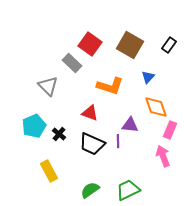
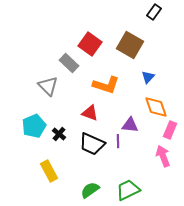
black rectangle: moved 15 px left, 33 px up
gray rectangle: moved 3 px left
orange L-shape: moved 4 px left, 1 px up
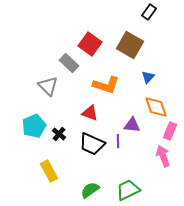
black rectangle: moved 5 px left
purple triangle: moved 2 px right
pink rectangle: moved 1 px down
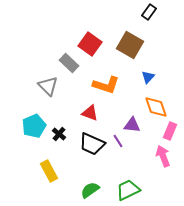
purple line: rotated 32 degrees counterclockwise
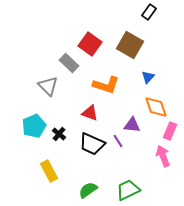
green semicircle: moved 2 px left
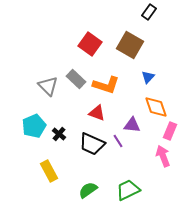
gray rectangle: moved 7 px right, 16 px down
red triangle: moved 7 px right
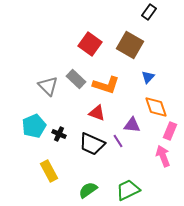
black cross: rotated 16 degrees counterclockwise
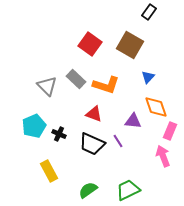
gray triangle: moved 1 px left
red triangle: moved 3 px left, 1 px down
purple triangle: moved 1 px right, 4 px up
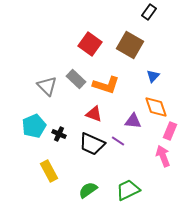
blue triangle: moved 5 px right, 1 px up
purple line: rotated 24 degrees counterclockwise
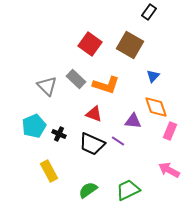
pink arrow: moved 6 px right, 14 px down; rotated 40 degrees counterclockwise
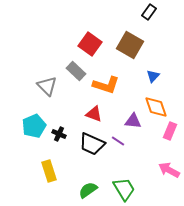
gray rectangle: moved 8 px up
yellow rectangle: rotated 10 degrees clockwise
green trapezoid: moved 4 px left, 1 px up; rotated 85 degrees clockwise
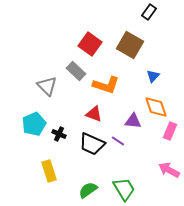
cyan pentagon: moved 2 px up
